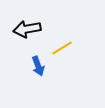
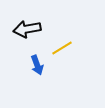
blue arrow: moved 1 px left, 1 px up
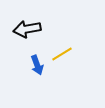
yellow line: moved 6 px down
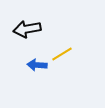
blue arrow: rotated 114 degrees clockwise
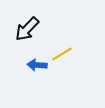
black arrow: rotated 36 degrees counterclockwise
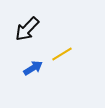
blue arrow: moved 4 px left, 3 px down; rotated 144 degrees clockwise
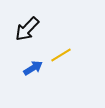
yellow line: moved 1 px left, 1 px down
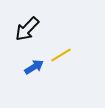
blue arrow: moved 1 px right, 1 px up
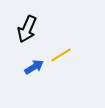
black arrow: rotated 20 degrees counterclockwise
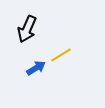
blue arrow: moved 2 px right, 1 px down
